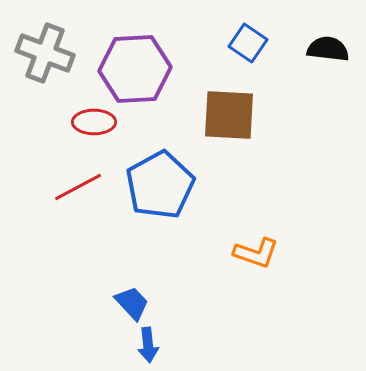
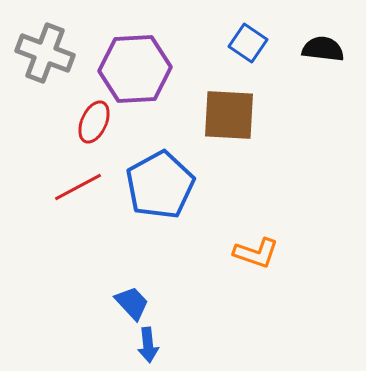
black semicircle: moved 5 px left
red ellipse: rotated 66 degrees counterclockwise
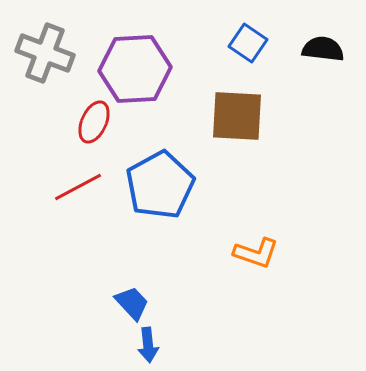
brown square: moved 8 px right, 1 px down
